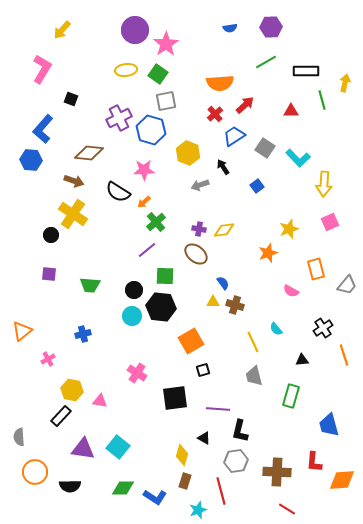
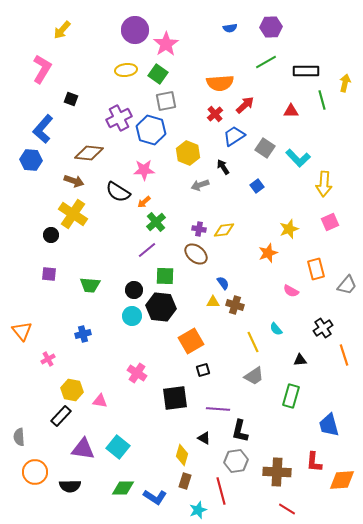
orange triangle at (22, 331): rotated 30 degrees counterclockwise
black triangle at (302, 360): moved 2 px left
gray trapezoid at (254, 376): rotated 110 degrees counterclockwise
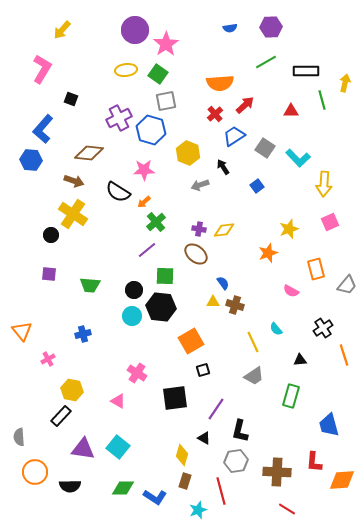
pink triangle at (100, 401): moved 18 px right; rotated 21 degrees clockwise
purple line at (218, 409): moved 2 px left; rotated 60 degrees counterclockwise
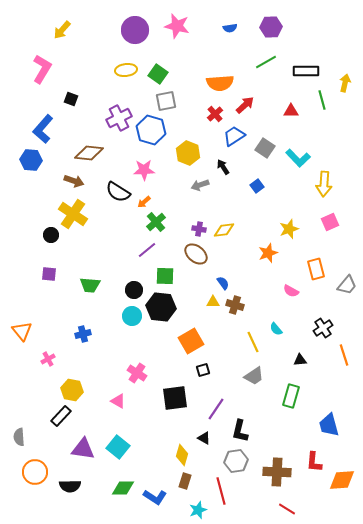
pink star at (166, 44): moved 11 px right, 18 px up; rotated 25 degrees counterclockwise
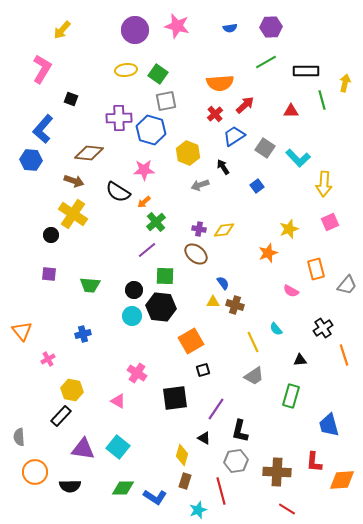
purple cross at (119, 118): rotated 25 degrees clockwise
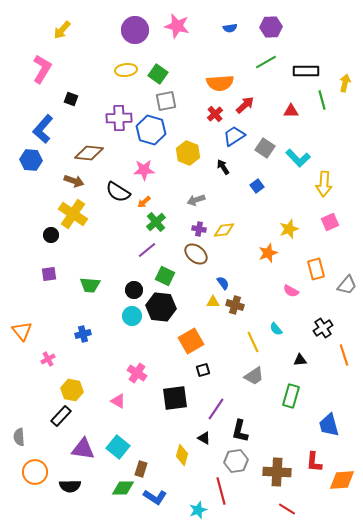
gray arrow at (200, 185): moved 4 px left, 15 px down
purple square at (49, 274): rotated 14 degrees counterclockwise
green square at (165, 276): rotated 24 degrees clockwise
brown rectangle at (185, 481): moved 44 px left, 12 px up
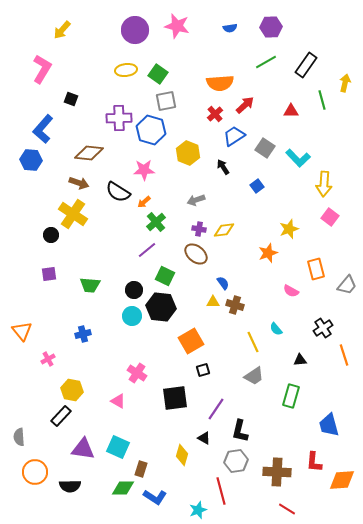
black rectangle at (306, 71): moved 6 px up; rotated 55 degrees counterclockwise
brown arrow at (74, 181): moved 5 px right, 2 px down
pink square at (330, 222): moved 5 px up; rotated 30 degrees counterclockwise
cyan square at (118, 447): rotated 15 degrees counterclockwise
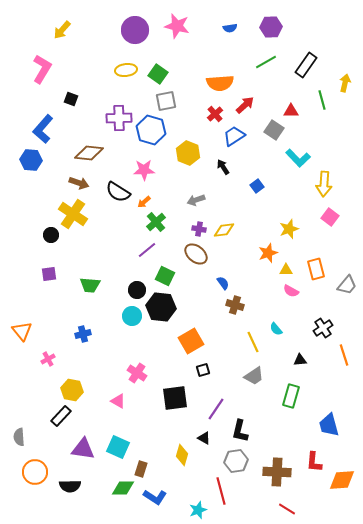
gray square at (265, 148): moved 9 px right, 18 px up
black circle at (134, 290): moved 3 px right
yellow triangle at (213, 302): moved 73 px right, 32 px up
